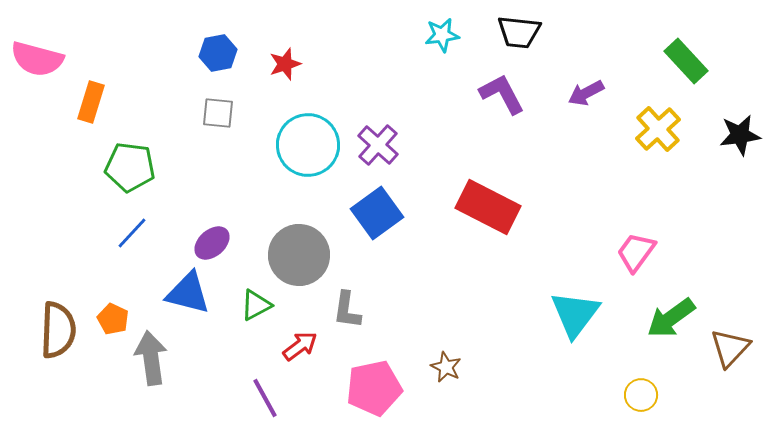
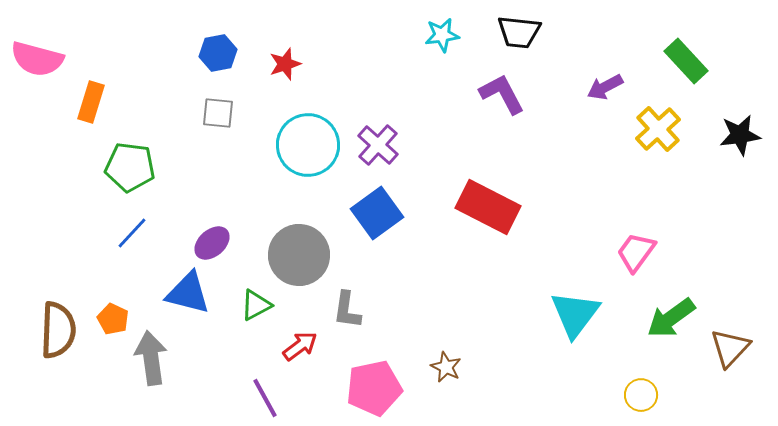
purple arrow: moved 19 px right, 6 px up
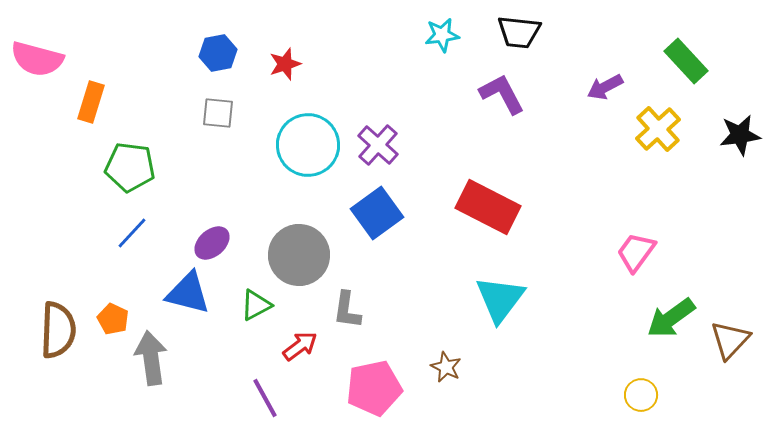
cyan triangle: moved 75 px left, 15 px up
brown triangle: moved 8 px up
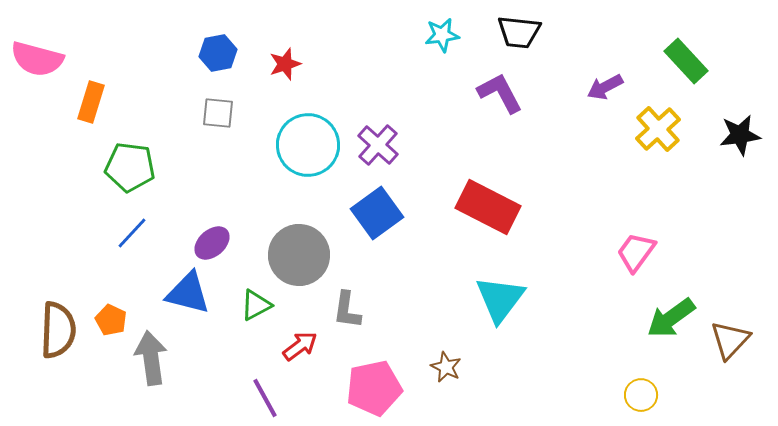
purple L-shape: moved 2 px left, 1 px up
orange pentagon: moved 2 px left, 1 px down
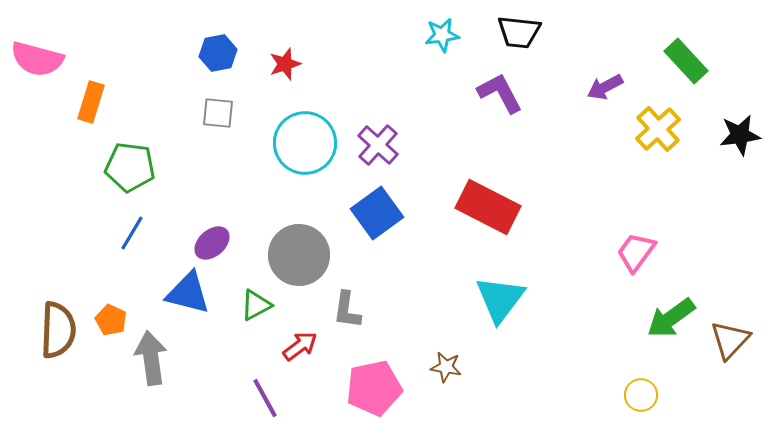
cyan circle: moved 3 px left, 2 px up
blue line: rotated 12 degrees counterclockwise
brown star: rotated 16 degrees counterclockwise
